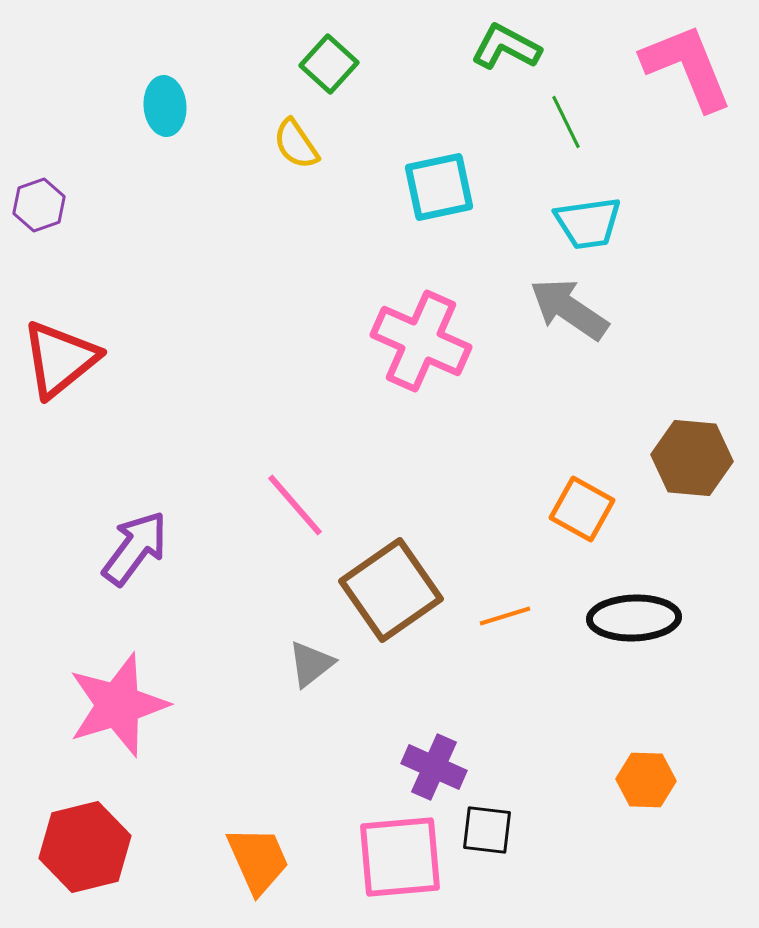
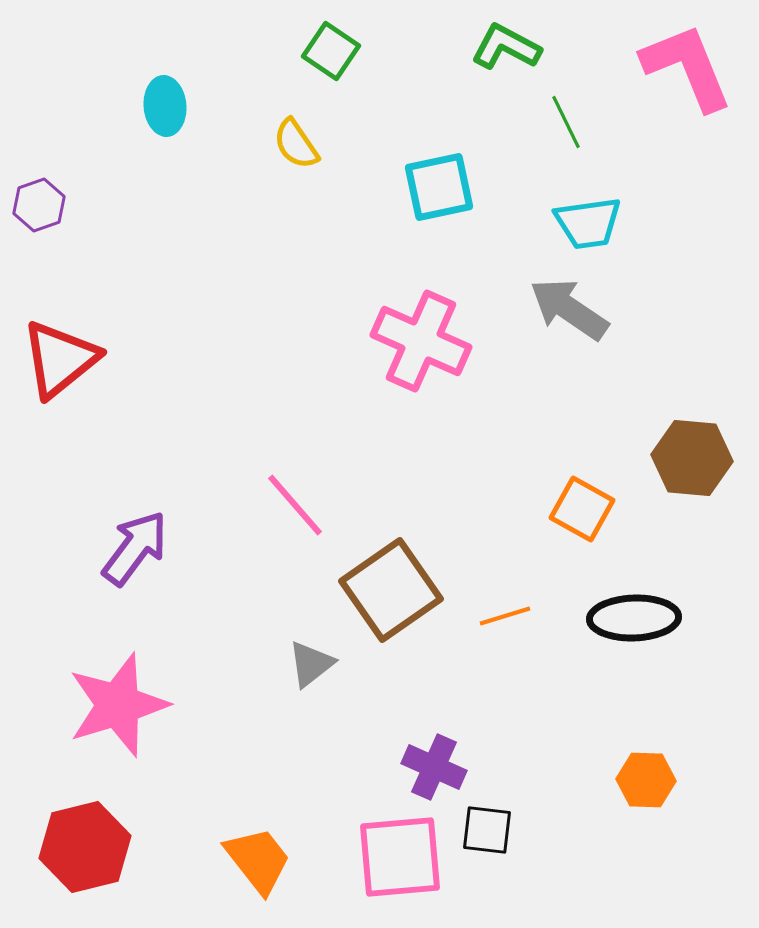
green square: moved 2 px right, 13 px up; rotated 8 degrees counterclockwise
orange trapezoid: rotated 14 degrees counterclockwise
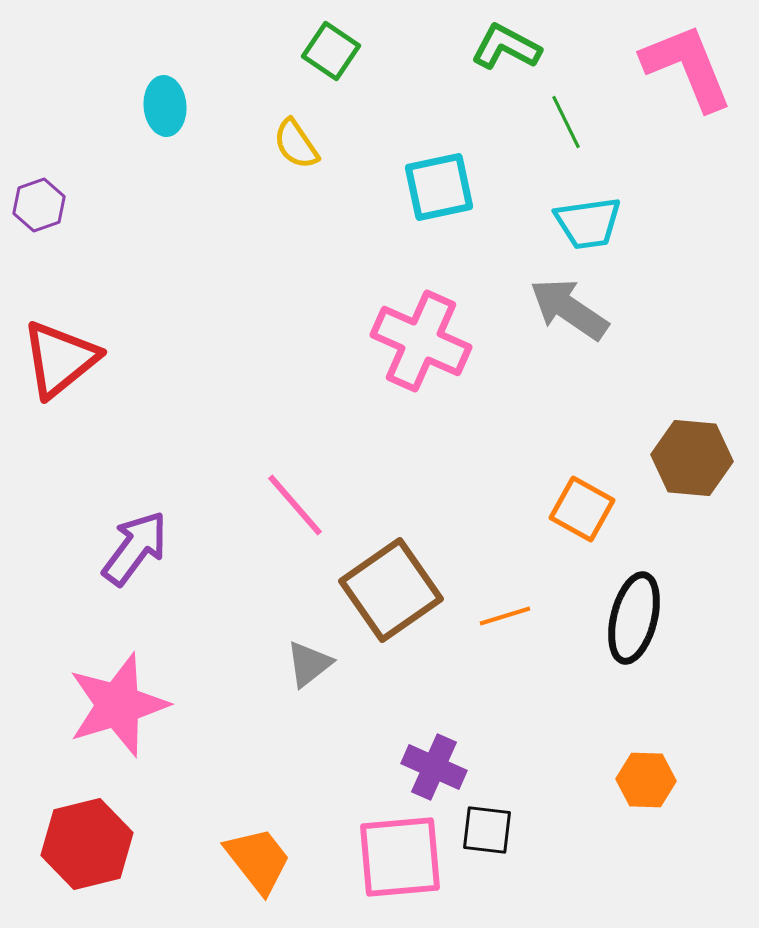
black ellipse: rotated 74 degrees counterclockwise
gray triangle: moved 2 px left
red hexagon: moved 2 px right, 3 px up
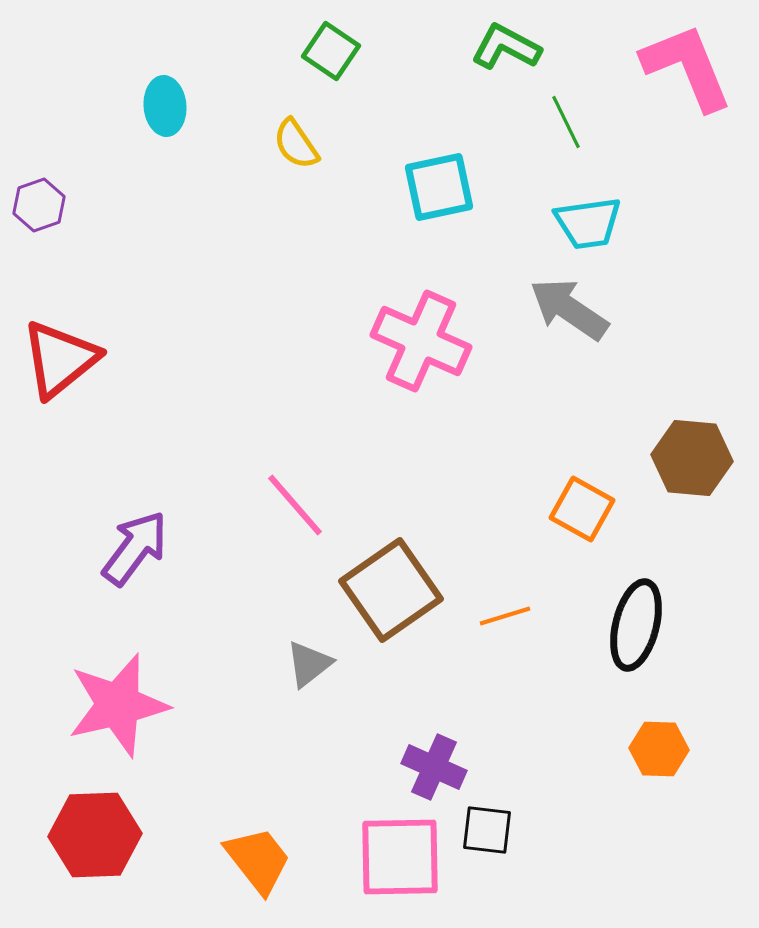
black ellipse: moved 2 px right, 7 px down
pink star: rotated 4 degrees clockwise
orange hexagon: moved 13 px right, 31 px up
red hexagon: moved 8 px right, 9 px up; rotated 12 degrees clockwise
pink square: rotated 4 degrees clockwise
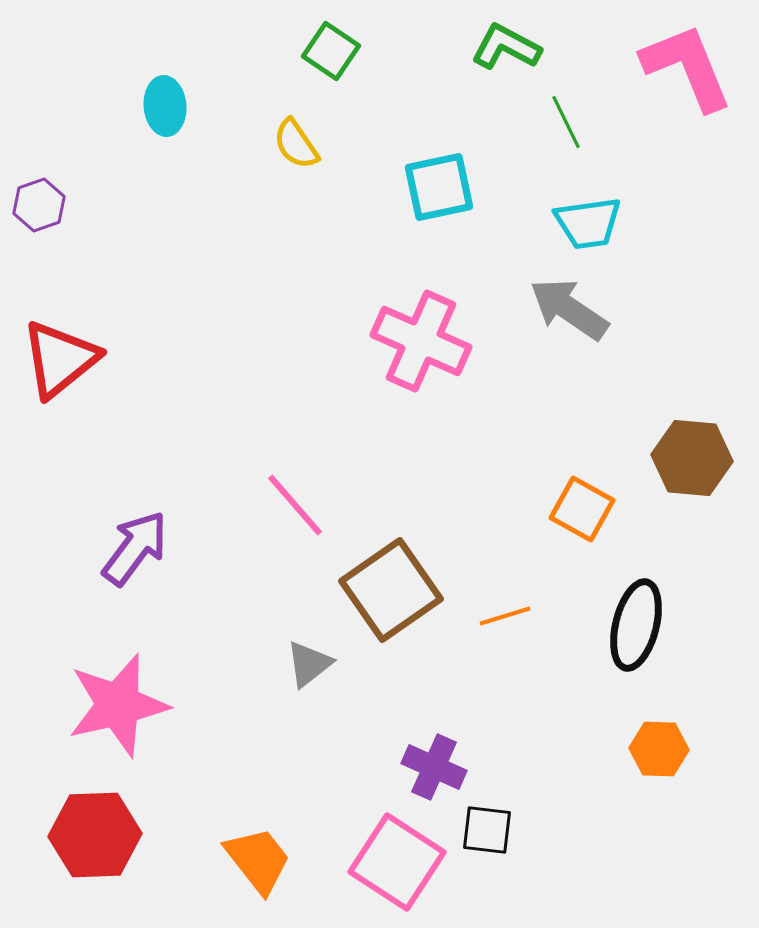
pink square: moved 3 px left, 5 px down; rotated 34 degrees clockwise
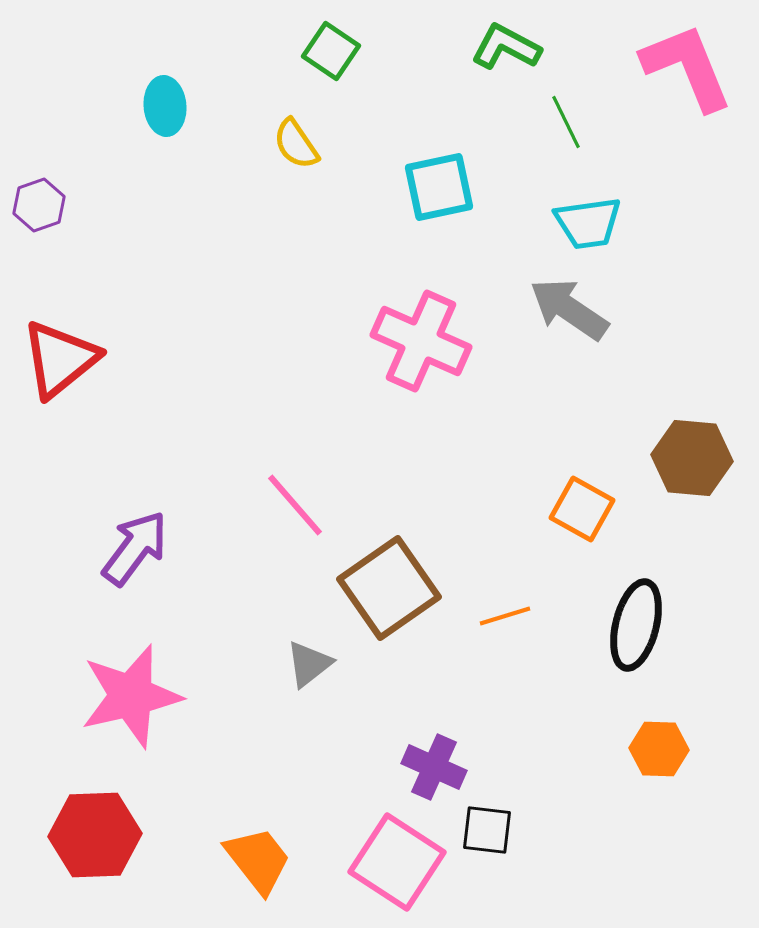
brown square: moved 2 px left, 2 px up
pink star: moved 13 px right, 9 px up
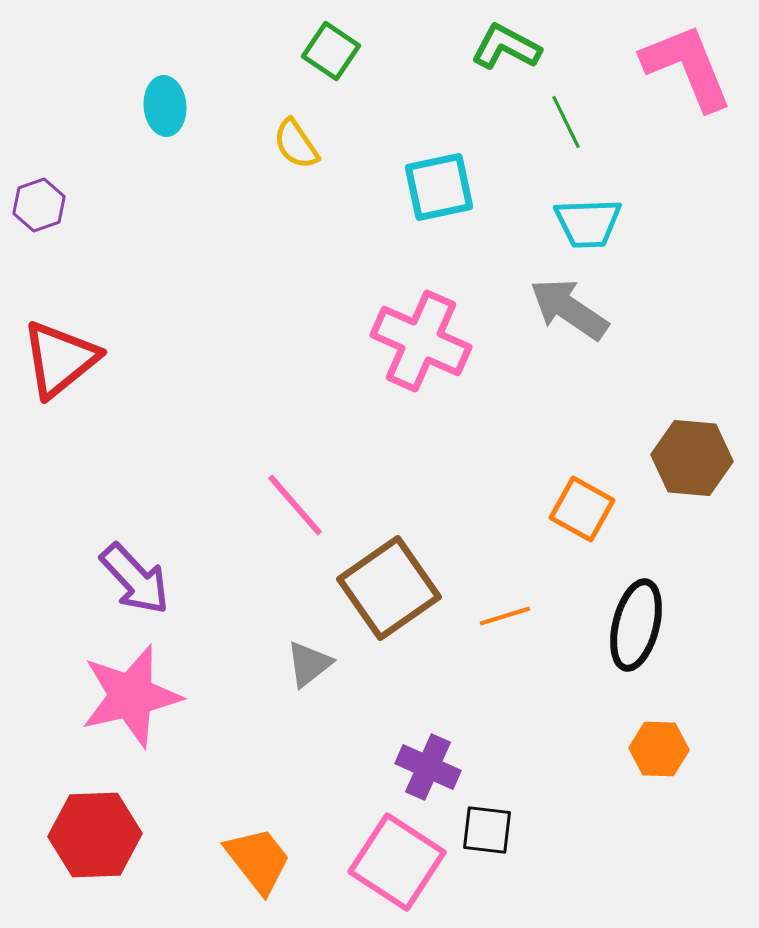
cyan trapezoid: rotated 6 degrees clockwise
purple arrow: moved 31 px down; rotated 100 degrees clockwise
purple cross: moved 6 px left
